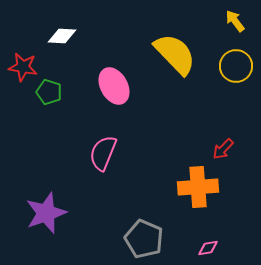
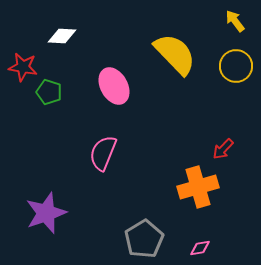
orange cross: rotated 12 degrees counterclockwise
gray pentagon: rotated 18 degrees clockwise
pink diamond: moved 8 px left
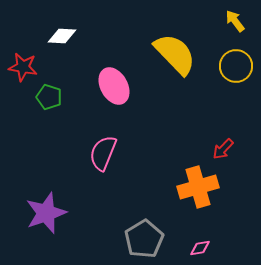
green pentagon: moved 5 px down
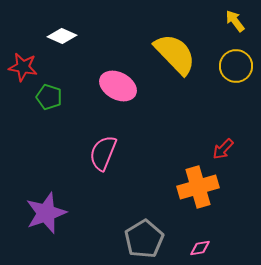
white diamond: rotated 20 degrees clockwise
pink ellipse: moved 4 px right; rotated 33 degrees counterclockwise
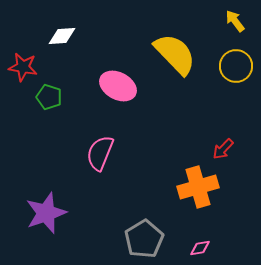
white diamond: rotated 28 degrees counterclockwise
pink semicircle: moved 3 px left
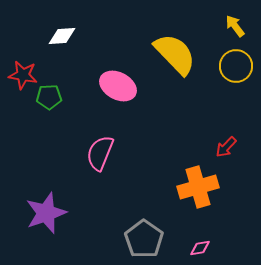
yellow arrow: moved 5 px down
red star: moved 8 px down
green pentagon: rotated 20 degrees counterclockwise
red arrow: moved 3 px right, 2 px up
gray pentagon: rotated 6 degrees counterclockwise
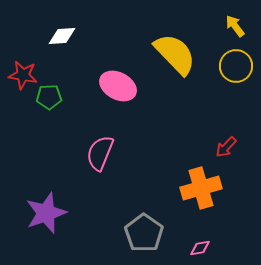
orange cross: moved 3 px right, 1 px down
gray pentagon: moved 6 px up
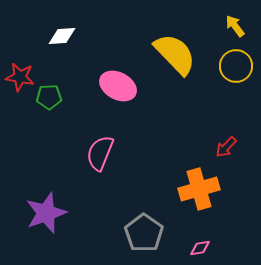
red star: moved 3 px left, 2 px down
orange cross: moved 2 px left, 1 px down
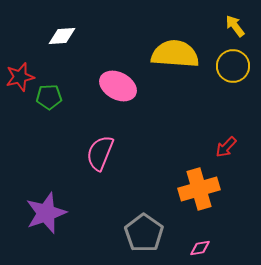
yellow semicircle: rotated 42 degrees counterclockwise
yellow circle: moved 3 px left
red star: rotated 24 degrees counterclockwise
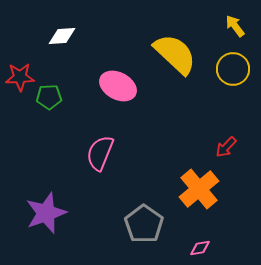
yellow semicircle: rotated 39 degrees clockwise
yellow circle: moved 3 px down
red star: rotated 12 degrees clockwise
orange cross: rotated 24 degrees counterclockwise
gray pentagon: moved 9 px up
